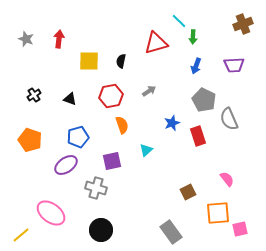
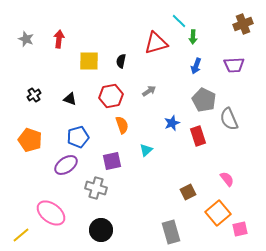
orange square: rotated 35 degrees counterclockwise
gray rectangle: rotated 20 degrees clockwise
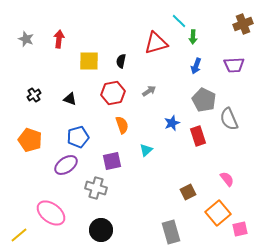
red hexagon: moved 2 px right, 3 px up
yellow line: moved 2 px left
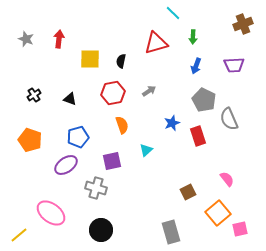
cyan line: moved 6 px left, 8 px up
yellow square: moved 1 px right, 2 px up
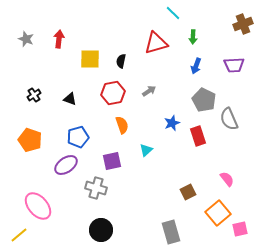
pink ellipse: moved 13 px left, 7 px up; rotated 12 degrees clockwise
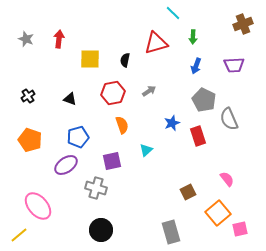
black semicircle: moved 4 px right, 1 px up
black cross: moved 6 px left, 1 px down
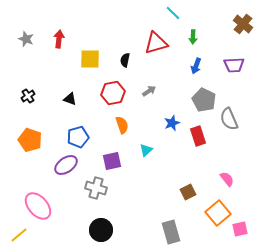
brown cross: rotated 30 degrees counterclockwise
